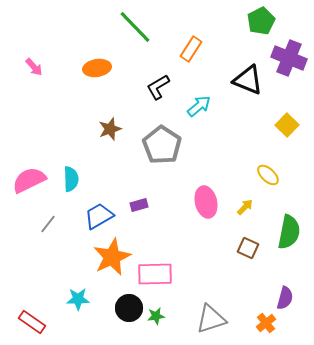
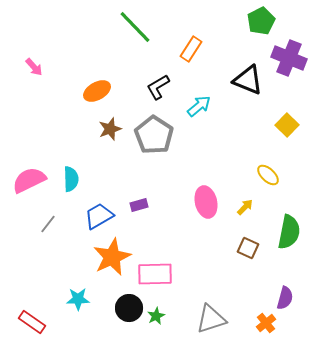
orange ellipse: moved 23 px down; rotated 20 degrees counterclockwise
gray pentagon: moved 8 px left, 10 px up
green star: rotated 18 degrees counterclockwise
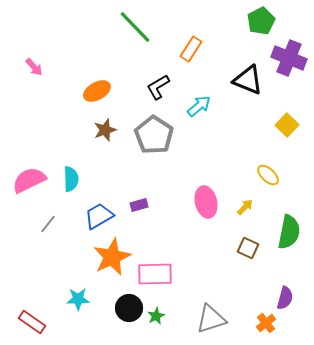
brown star: moved 5 px left, 1 px down
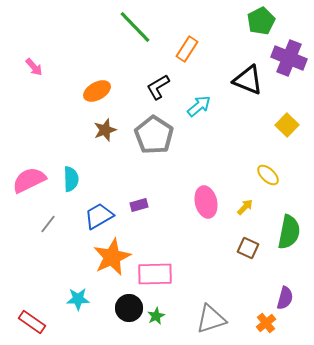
orange rectangle: moved 4 px left
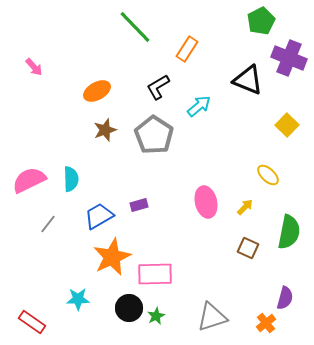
gray triangle: moved 1 px right, 2 px up
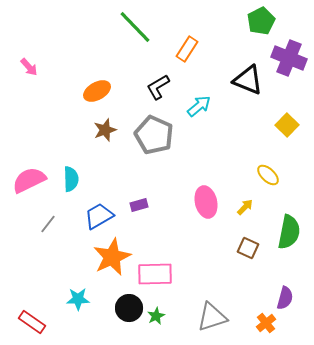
pink arrow: moved 5 px left
gray pentagon: rotated 9 degrees counterclockwise
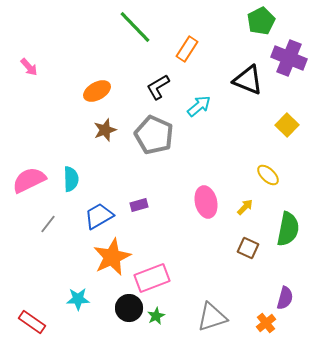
green semicircle: moved 1 px left, 3 px up
pink rectangle: moved 3 px left, 4 px down; rotated 20 degrees counterclockwise
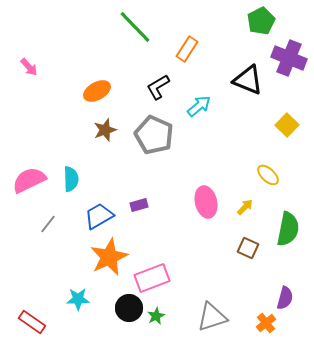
orange star: moved 3 px left
